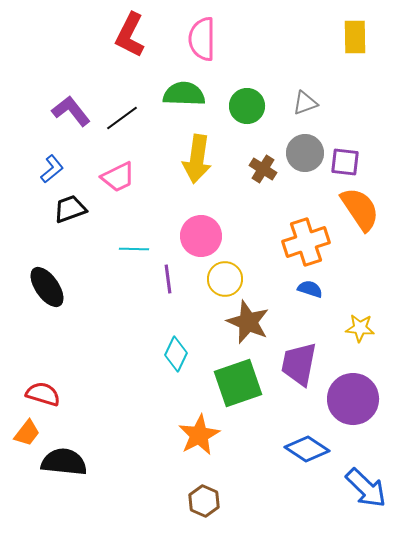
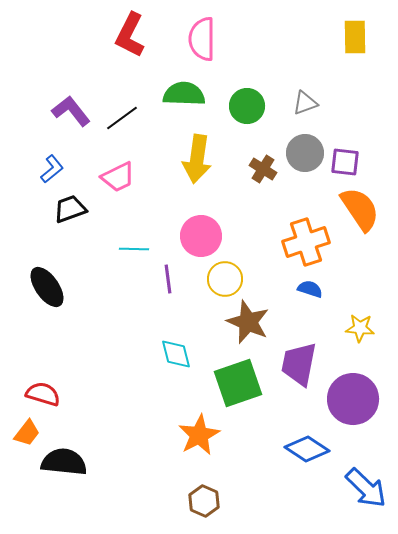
cyan diamond: rotated 40 degrees counterclockwise
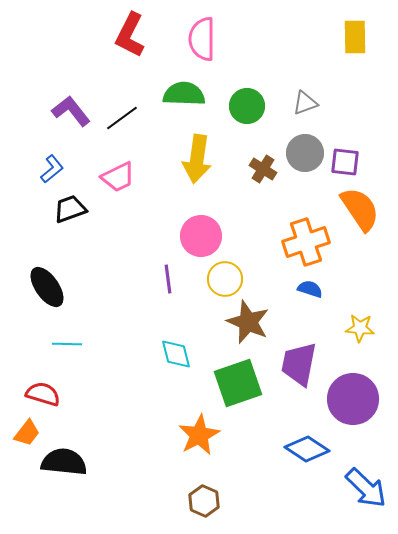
cyan line: moved 67 px left, 95 px down
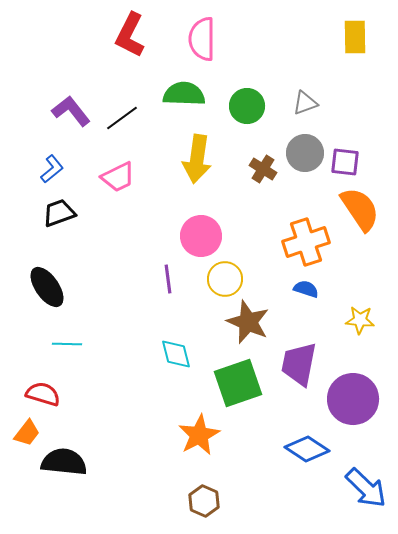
black trapezoid: moved 11 px left, 4 px down
blue semicircle: moved 4 px left
yellow star: moved 8 px up
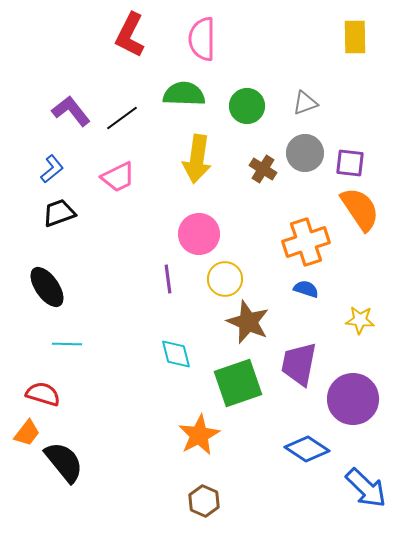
purple square: moved 5 px right, 1 px down
pink circle: moved 2 px left, 2 px up
black semicircle: rotated 45 degrees clockwise
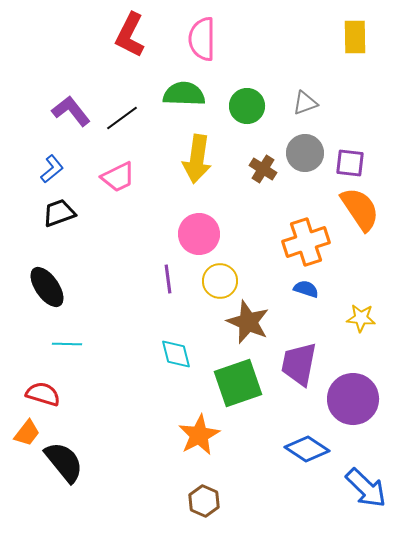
yellow circle: moved 5 px left, 2 px down
yellow star: moved 1 px right, 2 px up
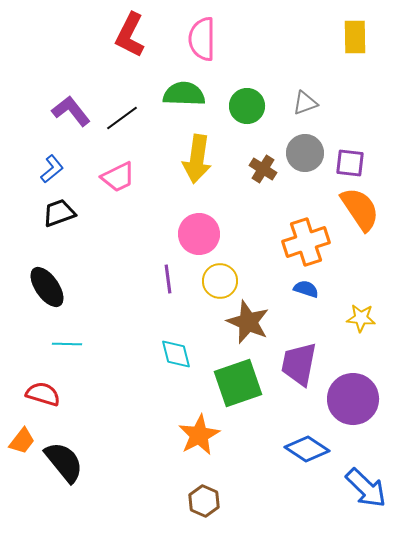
orange trapezoid: moved 5 px left, 8 px down
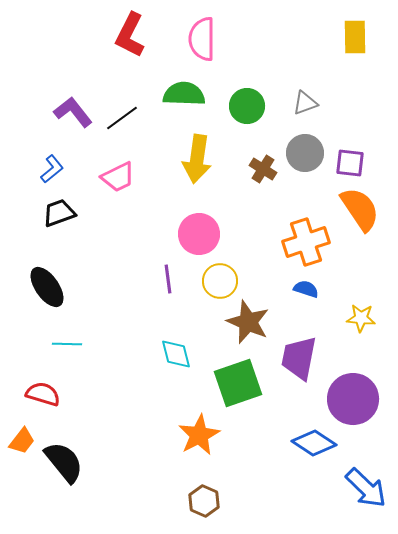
purple L-shape: moved 2 px right, 1 px down
purple trapezoid: moved 6 px up
blue diamond: moved 7 px right, 6 px up
